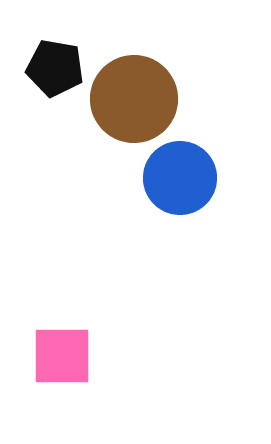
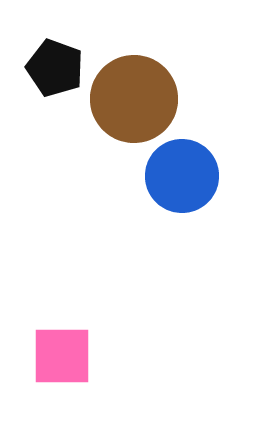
black pentagon: rotated 10 degrees clockwise
blue circle: moved 2 px right, 2 px up
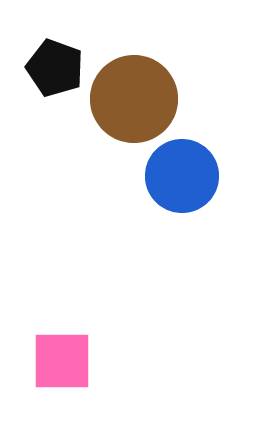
pink square: moved 5 px down
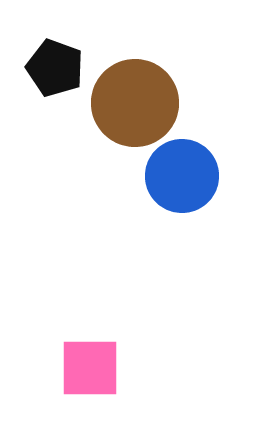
brown circle: moved 1 px right, 4 px down
pink square: moved 28 px right, 7 px down
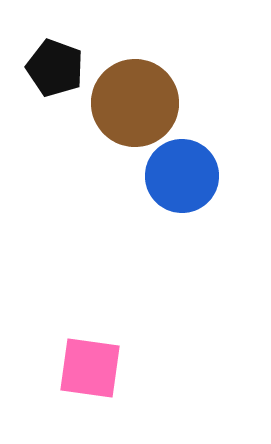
pink square: rotated 8 degrees clockwise
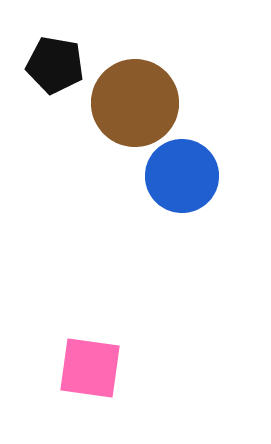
black pentagon: moved 3 px up; rotated 10 degrees counterclockwise
